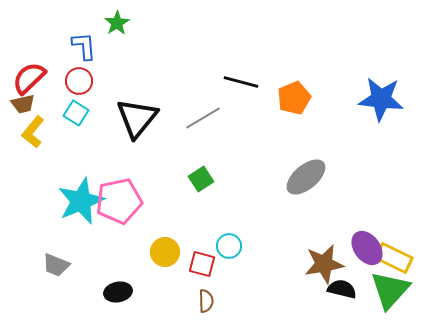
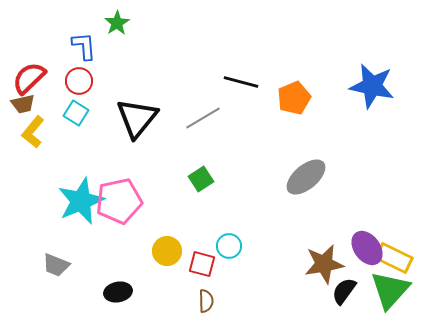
blue star: moved 9 px left, 13 px up; rotated 6 degrees clockwise
yellow circle: moved 2 px right, 1 px up
black semicircle: moved 2 px right, 2 px down; rotated 68 degrees counterclockwise
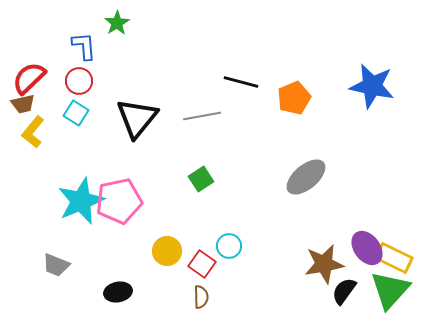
gray line: moved 1 px left, 2 px up; rotated 21 degrees clockwise
red square: rotated 20 degrees clockwise
brown semicircle: moved 5 px left, 4 px up
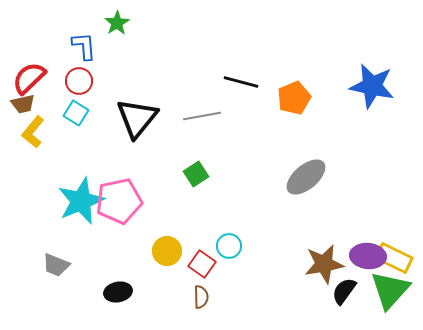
green square: moved 5 px left, 5 px up
purple ellipse: moved 1 px right, 8 px down; rotated 48 degrees counterclockwise
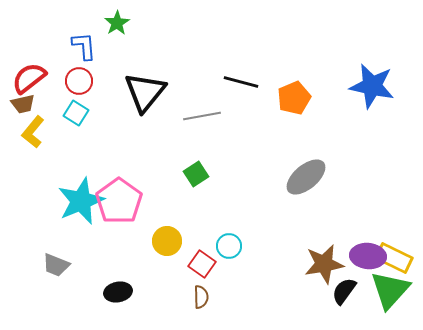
red semicircle: rotated 6 degrees clockwise
black triangle: moved 8 px right, 26 px up
pink pentagon: rotated 24 degrees counterclockwise
yellow circle: moved 10 px up
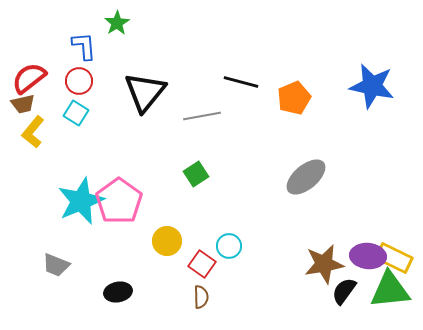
green triangle: rotated 42 degrees clockwise
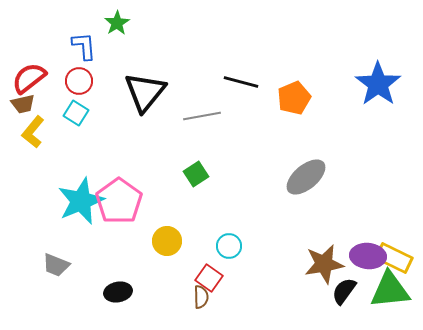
blue star: moved 6 px right, 2 px up; rotated 24 degrees clockwise
red square: moved 7 px right, 14 px down
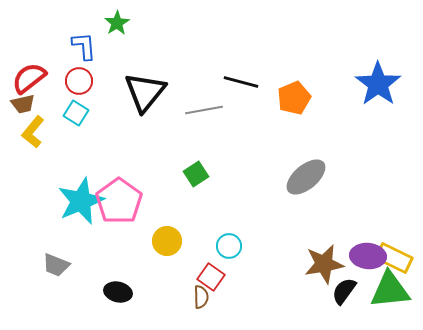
gray line: moved 2 px right, 6 px up
red square: moved 2 px right, 1 px up
black ellipse: rotated 24 degrees clockwise
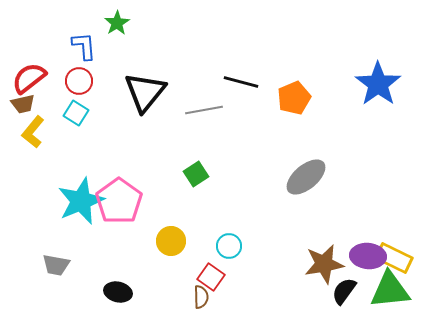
yellow circle: moved 4 px right
gray trapezoid: rotated 12 degrees counterclockwise
